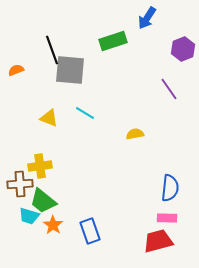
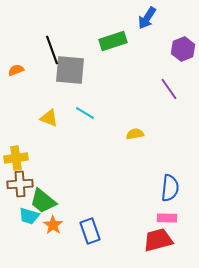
yellow cross: moved 24 px left, 8 px up
red trapezoid: moved 1 px up
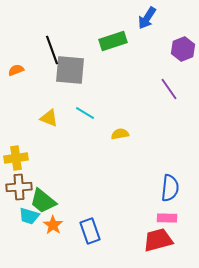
yellow semicircle: moved 15 px left
brown cross: moved 1 px left, 3 px down
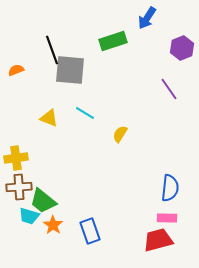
purple hexagon: moved 1 px left, 1 px up
yellow semicircle: rotated 48 degrees counterclockwise
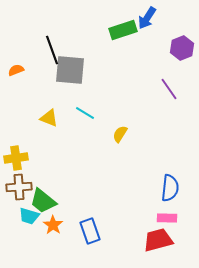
green rectangle: moved 10 px right, 11 px up
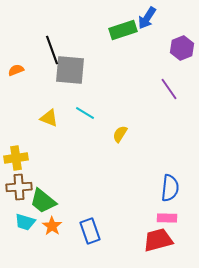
cyan trapezoid: moved 4 px left, 6 px down
orange star: moved 1 px left, 1 px down
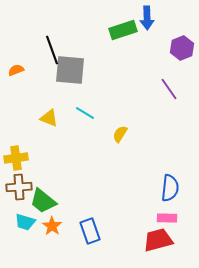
blue arrow: rotated 35 degrees counterclockwise
